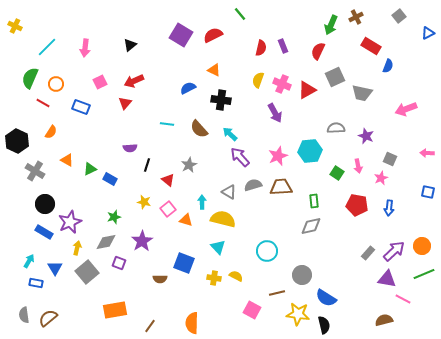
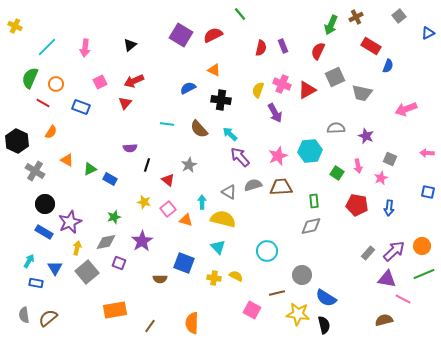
yellow semicircle at (258, 80): moved 10 px down
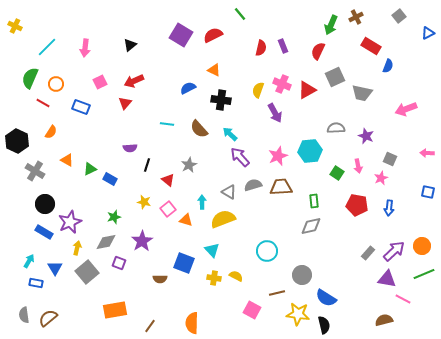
yellow semicircle at (223, 219): rotated 35 degrees counterclockwise
cyan triangle at (218, 247): moved 6 px left, 3 px down
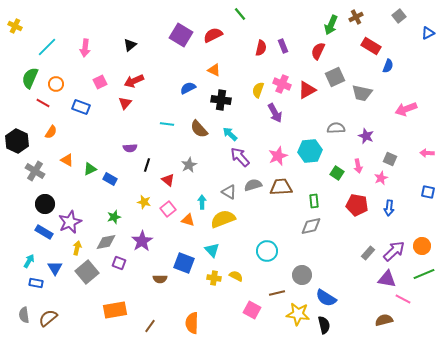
orange triangle at (186, 220): moved 2 px right
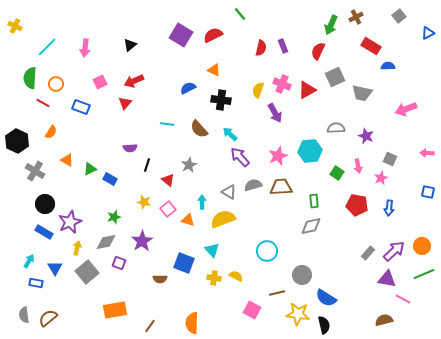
blue semicircle at (388, 66): rotated 112 degrees counterclockwise
green semicircle at (30, 78): rotated 20 degrees counterclockwise
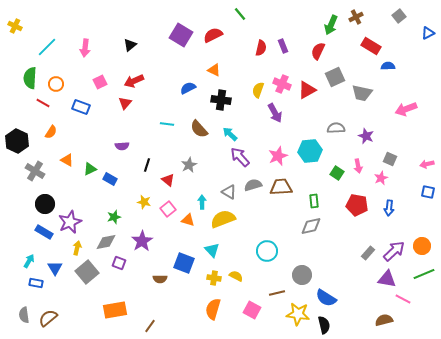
purple semicircle at (130, 148): moved 8 px left, 2 px up
pink arrow at (427, 153): moved 11 px down; rotated 16 degrees counterclockwise
orange semicircle at (192, 323): moved 21 px right, 14 px up; rotated 15 degrees clockwise
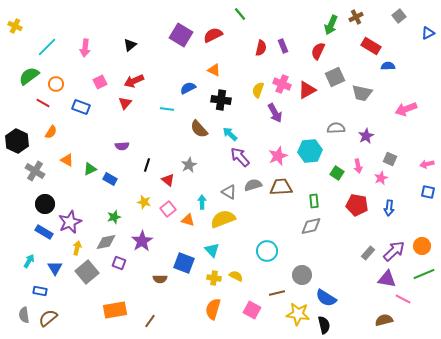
green semicircle at (30, 78): moved 1 px left, 2 px up; rotated 50 degrees clockwise
cyan line at (167, 124): moved 15 px up
purple star at (366, 136): rotated 21 degrees clockwise
blue rectangle at (36, 283): moved 4 px right, 8 px down
brown line at (150, 326): moved 5 px up
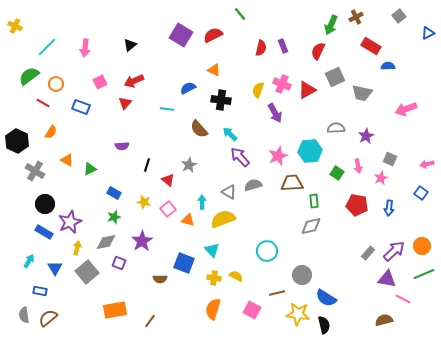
blue rectangle at (110, 179): moved 4 px right, 14 px down
brown trapezoid at (281, 187): moved 11 px right, 4 px up
blue square at (428, 192): moved 7 px left, 1 px down; rotated 24 degrees clockwise
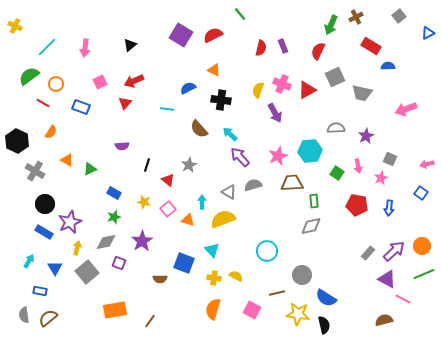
purple triangle at (387, 279): rotated 18 degrees clockwise
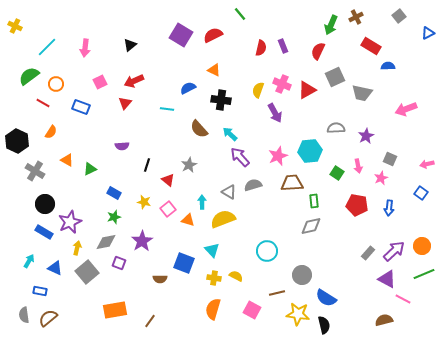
blue triangle at (55, 268): rotated 35 degrees counterclockwise
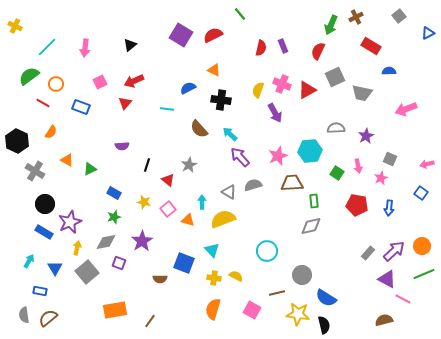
blue semicircle at (388, 66): moved 1 px right, 5 px down
blue triangle at (55, 268): rotated 35 degrees clockwise
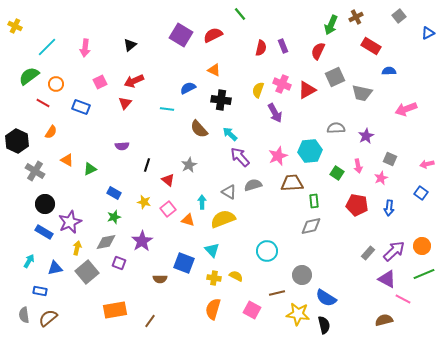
blue triangle at (55, 268): rotated 49 degrees clockwise
